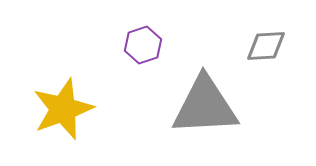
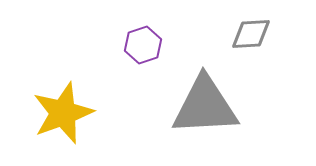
gray diamond: moved 15 px left, 12 px up
yellow star: moved 4 px down
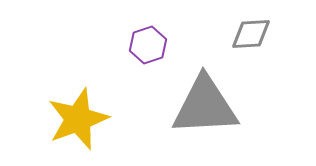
purple hexagon: moved 5 px right
yellow star: moved 15 px right, 6 px down
